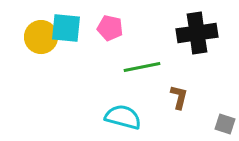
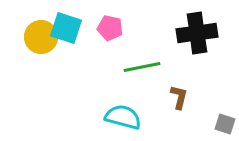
cyan square: rotated 12 degrees clockwise
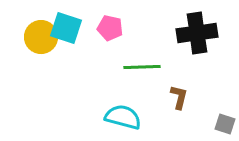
green line: rotated 9 degrees clockwise
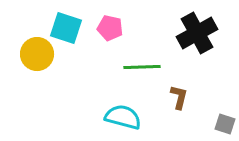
black cross: rotated 21 degrees counterclockwise
yellow circle: moved 4 px left, 17 px down
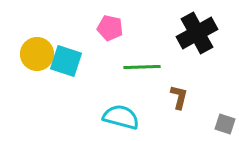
cyan square: moved 33 px down
cyan semicircle: moved 2 px left
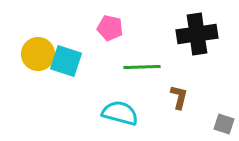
black cross: moved 1 px down; rotated 21 degrees clockwise
yellow circle: moved 1 px right
cyan semicircle: moved 1 px left, 4 px up
gray square: moved 1 px left
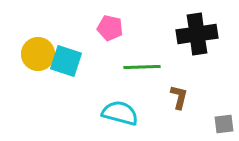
gray square: rotated 25 degrees counterclockwise
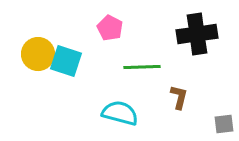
pink pentagon: rotated 15 degrees clockwise
